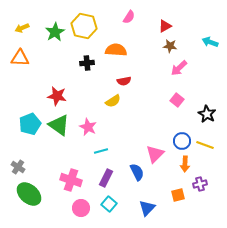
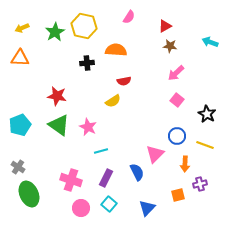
pink arrow: moved 3 px left, 5 px down
cyan pentagon: moved 10 px left, 1 px down
blue circle: moved 5 px left, 5 px up
green ellipse: rotated 25 degrees clockwise
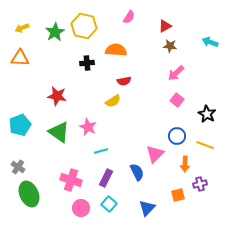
green triangle: moved 7 px down
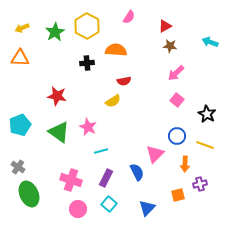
yellow hexagon: moved 3 px right; rotated 15 degrees clockwise
pink circle: moved 3 px left, 1 px down
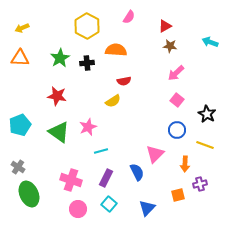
green star: moved 5 px right, 26 px down
pink star: rotated 24 degrees clockwise
blue circle: moved 6 px up
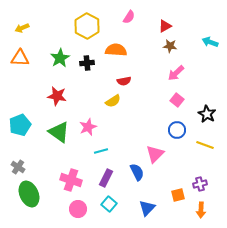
orange arrow: moved 16 px right, 46 px down
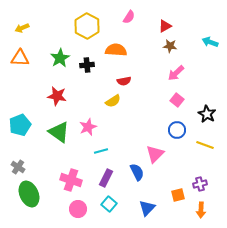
black cross: moved 2 px down
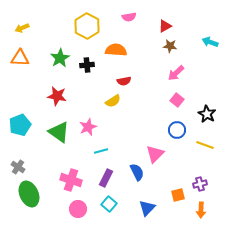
pink semicircle: rotated 48 degrees clockwise
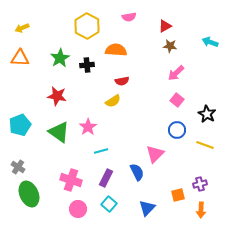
red semicircle: moved 2 px left
pink star: rotated 12 degrees counterclockwise
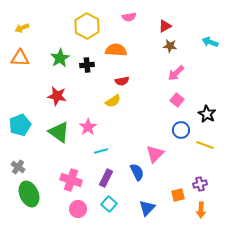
blue circle: moved 4 px right
